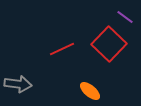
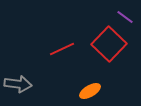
orange ellipse: rotated 70 degrees counterclockwise
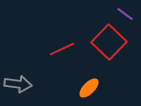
purple line: moved 3 px up
red square: moved 2 px up
orange ellipse: moved 1 px left, 3 px up; rotated 15 degrees counterclockwise
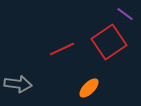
red square: rotated 12 degrees clockwise
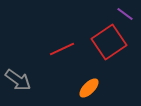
gray arrow: moved 4 px up; rotated 28 degrees clockwise
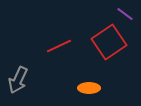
red line: moved 3 px left, 3 px up
gray arrow: rotated 80 degrees clockwise
orange ellipse: rotated 45 degrees clockwise
